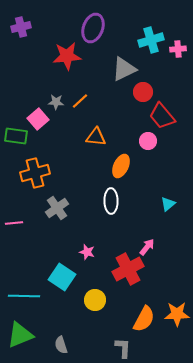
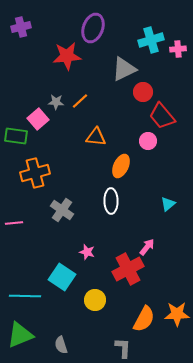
gray cross: moved 5 px right, 2 px down; rotated 20 degrees counterclockwise
cyan line: moved 1 px right
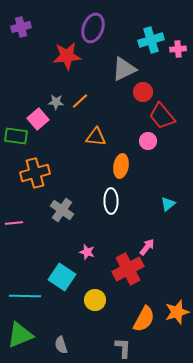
orange ellipse: rotated 15 degrees counterclockwise
orange star: moved 2 px up; rotated 15 degrees counterclockwise
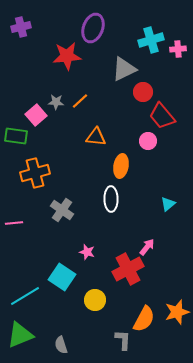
pink square: moved 2 px left, 4 px up
white ellipse: moved 2 px up
cyan line: rotated 32 degrees counterclockwise
gray L-shape: moved 8 px up
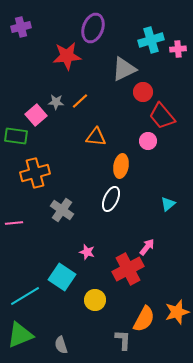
white ellipse: rotated 25 degrees clockwise
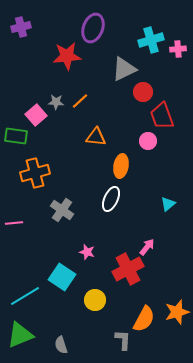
red trapezoid: rotated 20 degrees clockwise
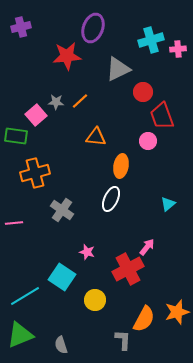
gray triangle: moved 6 px left
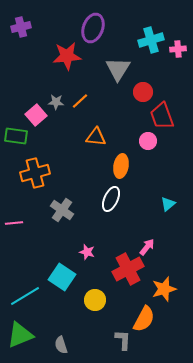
gray triangle: rotated 32 degrees counterclockwise
orange star: moved 13 px left, 23 px up
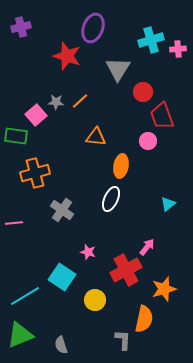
red star: rotated 24 degrees clockwise
pink star: moved 1 px right
red cross: moved 2 px left, 1 px down
orange semicircle: rotated 16 degrees counterclockwise
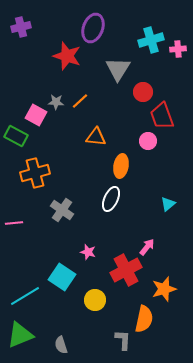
pink square: rotated 20 degrees counterclockwise
green rectangle: rotated 20 degrees clockwise
